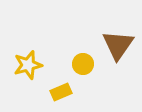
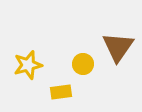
brown triangle: moved 2 px down
yellow rectangle: rotated 15 degrees clockwise
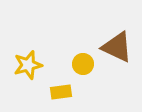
brown triangle: moved 1 px left; rotated 40 degrees counterclockwise
